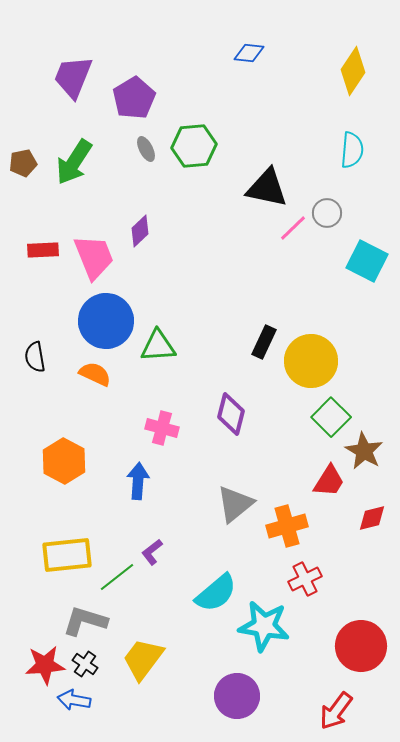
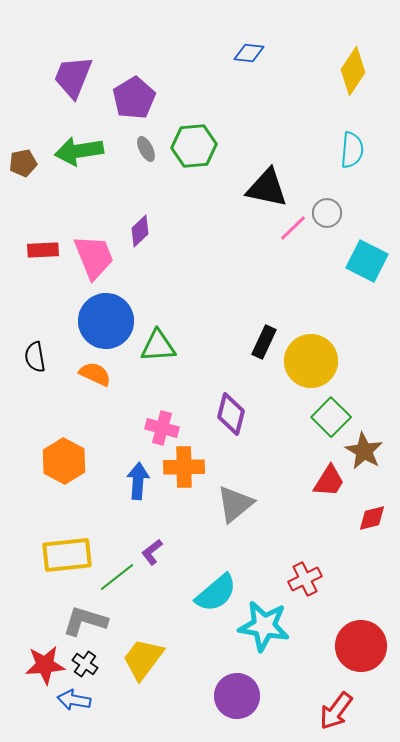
green arrow at (74, 162): moved 5 px right, 11 px up; rotated 48 degrees clockwise
orange cross at (287, 526): moved 103 px left, 59 px up; rotated 15 degrees clockwise
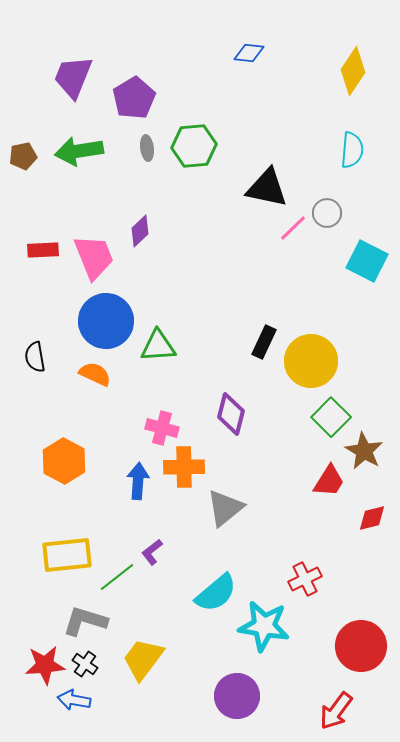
gray ellipse at (146, 149): moved 1 px right, 1 px up; rotated 20 degrees clockwise
brown pentagon at (23, 163): moved 7 px up
gray triangle at (235, 504): moved 10 px left, 4 px down
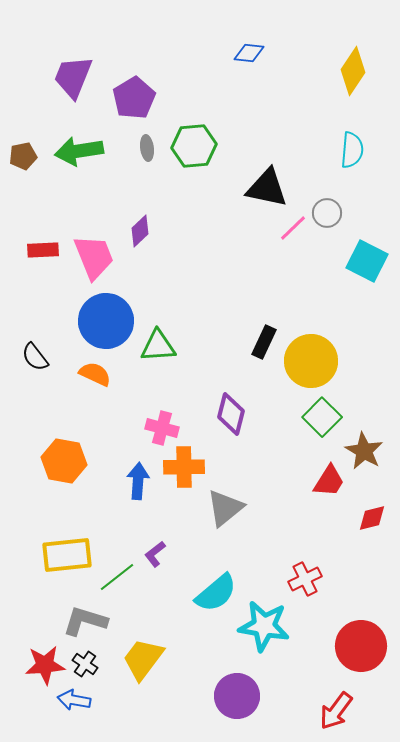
black semicircle at (35, 357): rotated 28 degrees counterclockwise
green square at (331, 417): moved 9 px left
orange hexagon at (64, 461): rotated 18 degrees counterclockwise
purple L-shape at (152, 552): moved 3 px right, 2 px down
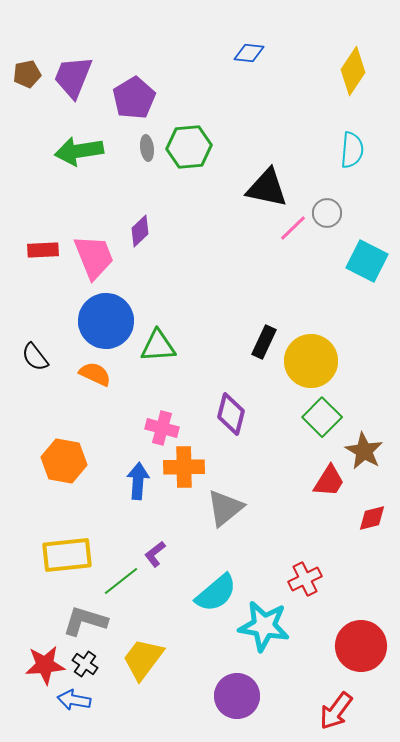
green hexagon at (194, 146): moved 5 px left, 1 px down
brown pentagon at (23, 156): moved 4 px right, 82 px up
green line at (117, 577): moved 4 px right, 4 px down
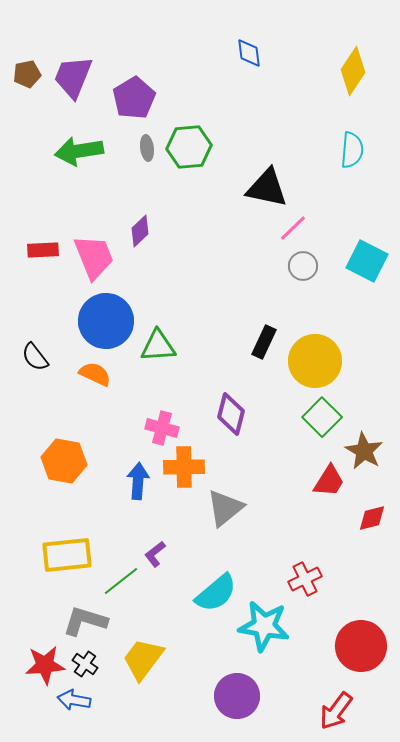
blue diamond at (249, 53): rotated 76 degrees clockwise
gray circle at (327, 213): moved 24 px left, 53 px down
yellow circle at (311, 361): moved 4 px right
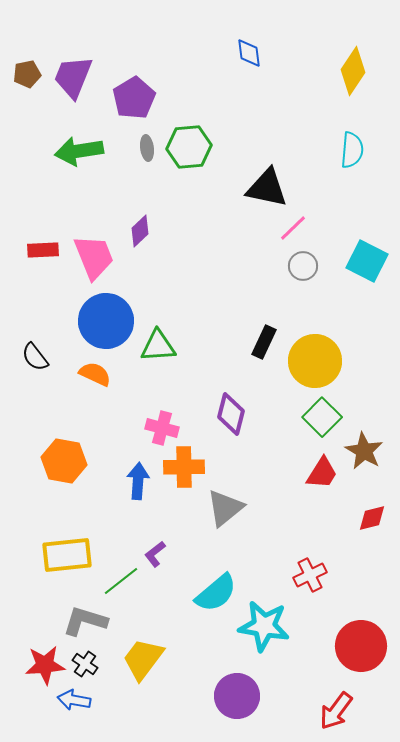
red trapezoid at (329, 481): moved 7 px left, 8 px up
red cross at (305, 579): moved 5 px right, 4 px up
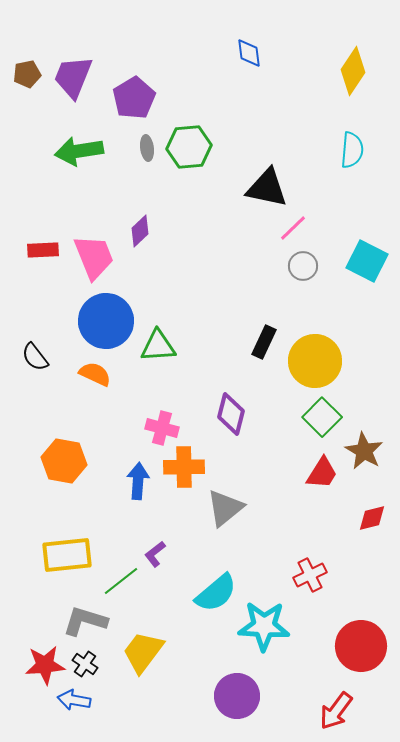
cyan star at (264, 626): rotated 6 degrees counterclockwise
yellow trapezoid at (143, 659): moved 7 px up
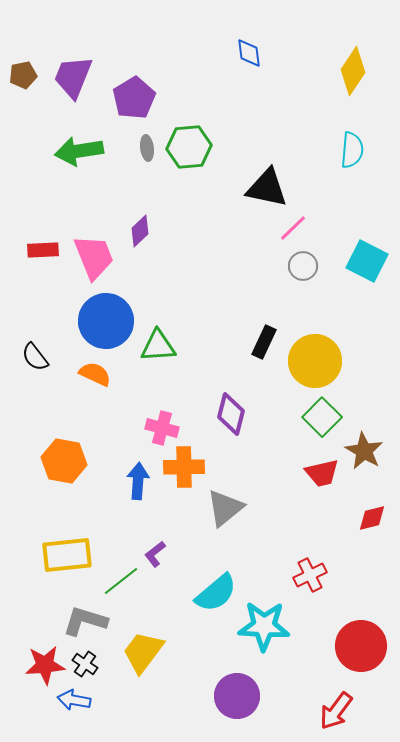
brown pentagon at (27, 74): moved 4 px left, 1 px down
red trapezoid at (322, 473): rotated 45 degrees clockwise
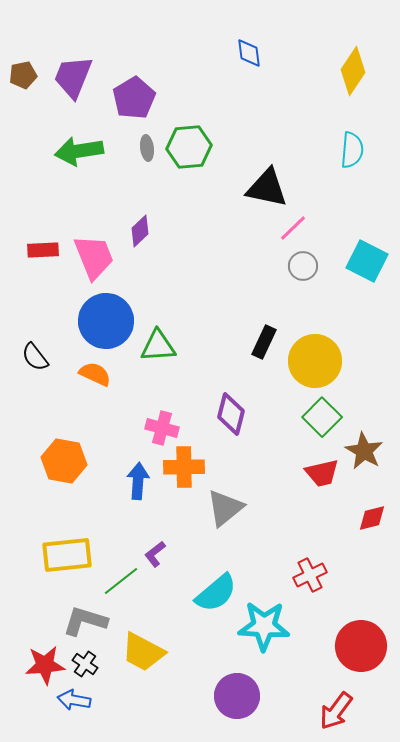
yellow trapezoid at (143, 652): rotated 99 degrees counterclockwise
